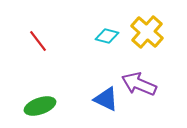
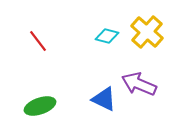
blue triangle: moved 2 px left
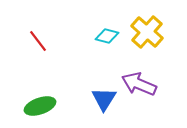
blue triangle: rotated 36 degrees clockwise
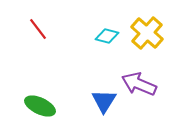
yellow cross: moved 1 px down
red line: moved 12 px up
blue triangle: moved 2 px down
green ellipse: rotated 44 degrees clockwise
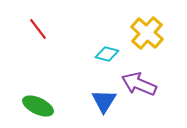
cyan diamond: moved 18 px down
green ellipse: moved 2 px left
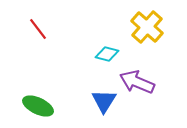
yellow cross: moved 6 px up
purple arrow: moved 2 px left, 2 px up
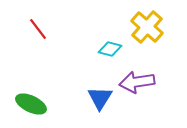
cyan diamond: moved 3 px right, 5 px up
purple arrow: rotated 32 degrees counterclockwise
blue triangle: moved 4 px left, 3 px up
green ellipse: moved 7 px left, 2 px up
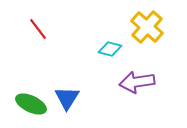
blue triangle: moved 33 px left
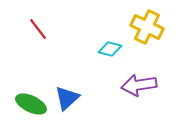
yellow cross: rotated 16 degrees counterclockwise
purple arrow: moved 2 px right, 3 px down
blue triangle: rotated 16 degrees clockwise
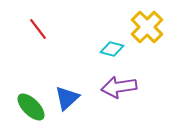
yellow cross: rotated 20 degrees clockwise
cyan diamond: moved 2 px right
purple arrow: moved 20 px left, 2 px down
green ellipse: moved 3 px down; rotated 20 degrees clockwise
